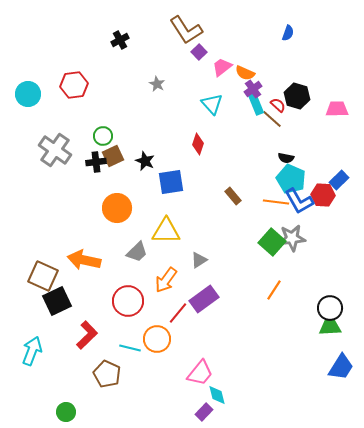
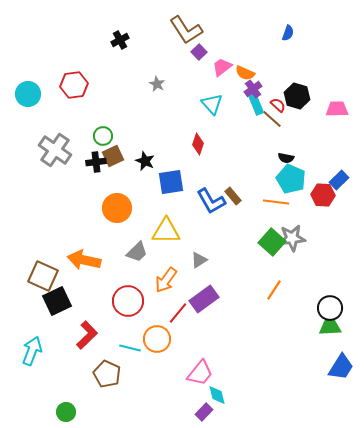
blue L-shape at (299, 201): moved 88 px left
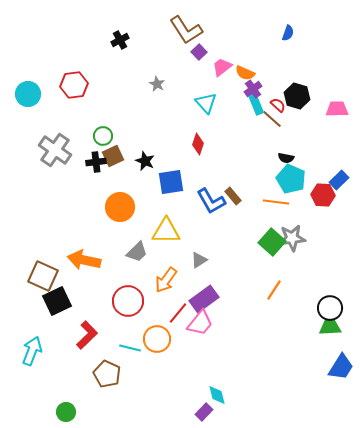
cyan triangle at (212, 104): moved 6 px left, 1 px up
orange circle at (117, 208): moved 3 px right, 1 px up
pink trapezoid at (200, 373): moved 50 px up
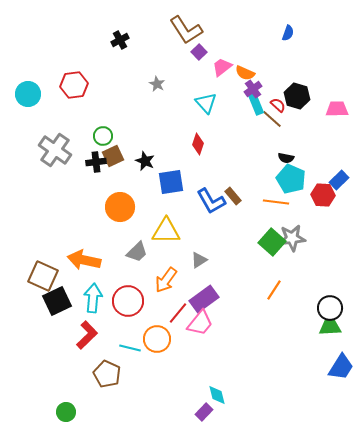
cyan arrow at (32, 351): moved 61 px right, 53 px up; rotated 16 degrees counterclockwise
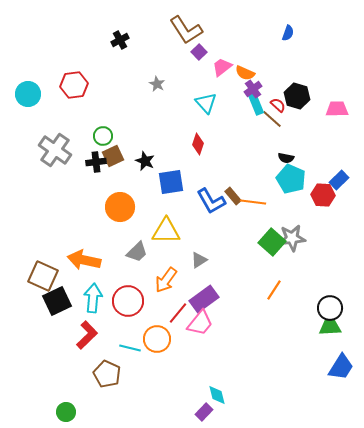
orange line at (276, 202): moved 23 px left
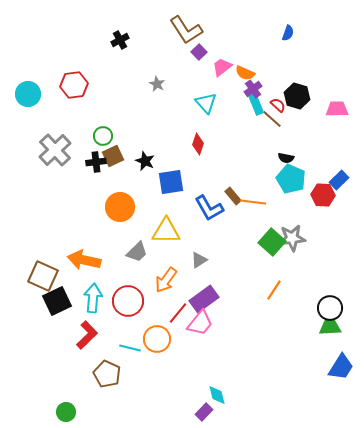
gray cross at (55, 150): rotated 12 degrees clockwise
blue L-shape at (211, 201): moved 2 px left, 7 px down
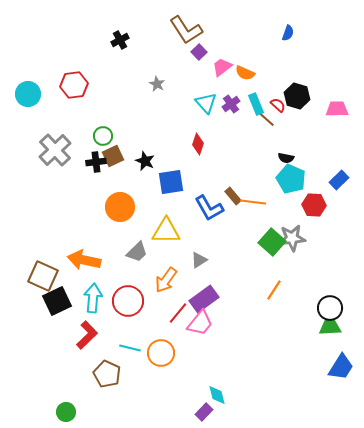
purple cross at (253, 89): moved 22 px left, 15 px down
brown line at (272, 119): moved 7 px left, 1 px up
red hexagon at (323, 195): moved 9 px left, 10 px down
orange circle at (157, 339): moved 4 px right, 14 px down
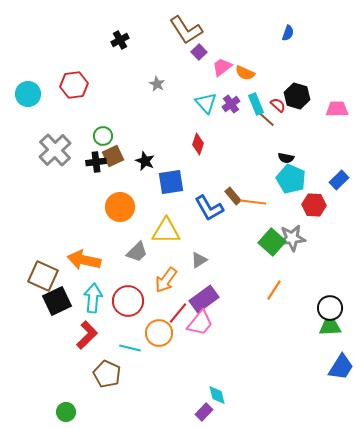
orange circle at (161, 353): moved 2 px left, 20 px up
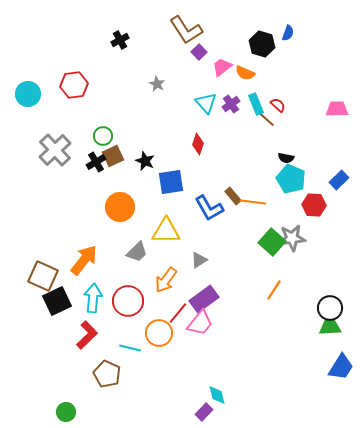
black hexagon at (297, 96): moved 35 px left, 52 px up
black cross at (96, 162): rotated 24 degrees counterclockwise
orange arrow at (84, 260): rotated 116 degrees clockwise
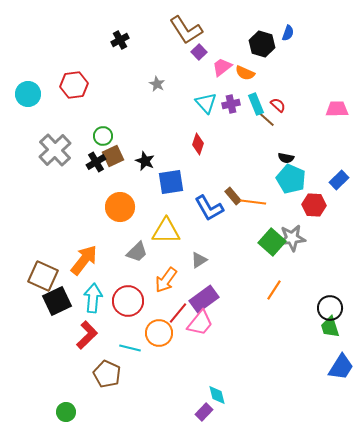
purple cross at (231, 104): rotated 24 degrees clockwise
green trapezoid at (330, 327): rotated 105 degrees counterclockwise
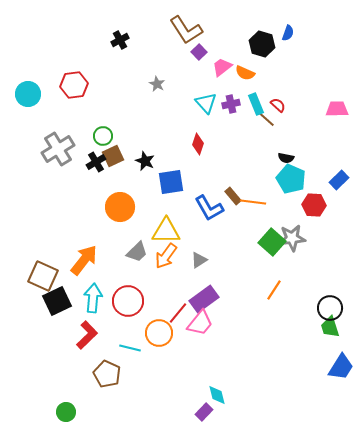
gray cross at (55, 150): moved 3 px right, 1 px up; rotated 12 degrees clockwise
orange arrow at (166, 280): moved 24 px up
